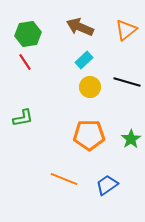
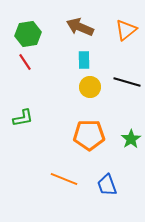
cyan rectangle: rotated 48 degrees counterclockwise
blue trapezoid: rotated 75 degrees counterclockwise
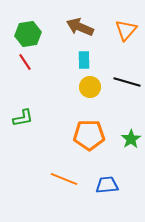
orange triangle: rotated 10 degrees counterclockwise
blue trapezoid: rotated 105 degrees clockwise
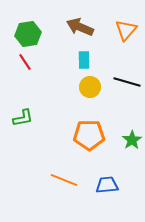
green star: moved 1 px right, 1 px down
orange line: moved 1 px down
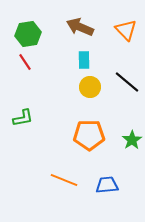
orange triangle: rotated 25 degrees counterclockwise
black line: rotated 24 degrees clockwise
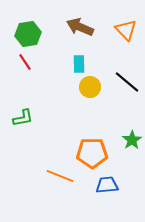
cyan rectangle: moved 5 px left, 4 px down
orange pentagon: moved 3 px right, 18 px down
orange line: moved 4 px left, 4 px up
